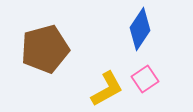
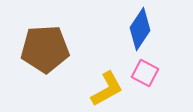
brown pentagon: rotated 12 degrees clockwise
pink square: moved 6 px up; rotated 28 degrees counterclockwise
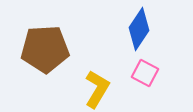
blue diamond: moved 1 px left
yellow L-shape: moved 10 px left; rotated 30 degrees counterclockwise
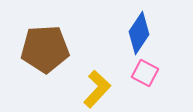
blue diamond: moved 4 px down
yellow L-shape: rotated 12 degrees clockwise
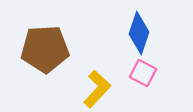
blue diamond: rotated 15 degrees counterclockwise
pink square: moved 2 px left
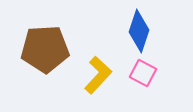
blue diamond: moved 2 px up
yellow L-shape: moved 1 px right, 14 px up
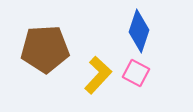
pink square: moved 7 px left
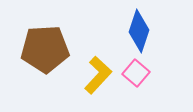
pink square: rotated 12 degrees clockwise
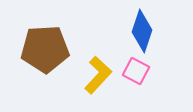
blue diamond: moved 3 px right
pink square: moved 2 px up; rotated 12 degrees counterclockwise
